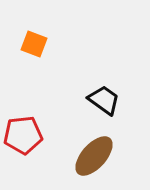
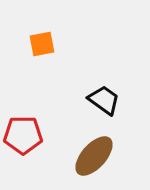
orange square: moved 8 px right; rotated 32 degrees counterclockwise
red pentagon: rotated 6 degrees clockwise
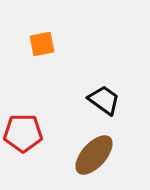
red pentagon: moved 2 px up
brown ellipse: moved 1 px up
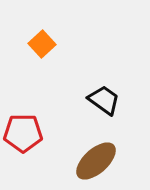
orange square: rotated 32 degrees counterclockwise
brown ellipse: moved 2 px right, 6 px down; rotated 6 degrees clockwise
